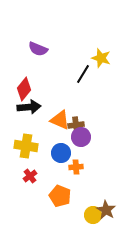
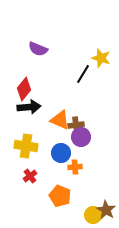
orange cross: moved 1 px left
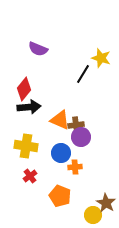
brown star: moved 7 px up
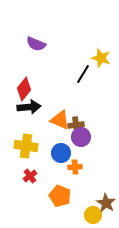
purple semicircle: moved 2 px left, 5 px up
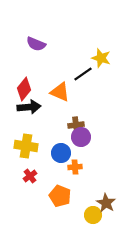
black line: rotated 24 degrees clockwise
orange triangle: moved 28 px up
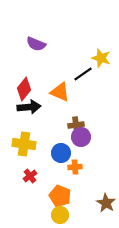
yellow cross: moved 2 px left, 2 px up
yellow circle: moved 33 px left
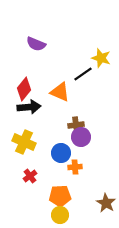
yellow cross: moved 2 px up; rotated 15 degrees clockwise
orange pentagon: rotated 25 degrees counterclockwise
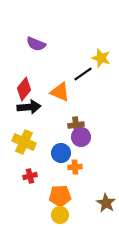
red cross: rotated 24 degrees clockwise
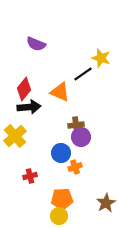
yellow cross: moved 9 px left, 6 px up; rotated 25 degrees clockwise
orange cross: rotated 16 degrees counterclockwise
orange pentagon: moved 2 px right, 3 px down
brown star: rotated 12 degrees clockwise
yellow circle: moved 1 px left, 1 px down
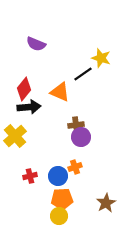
blue circle: moved 3 px left, 23 px down
